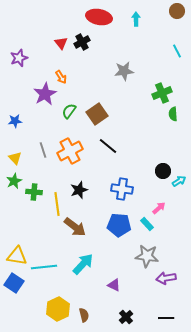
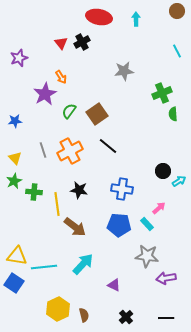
black star at (79, 190): rotated 30 degrees clockwise
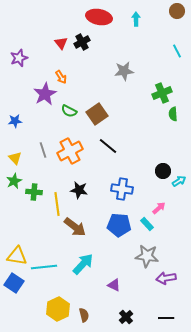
green semicircle at (69, 111): rotated 98 degrees counterclockwise
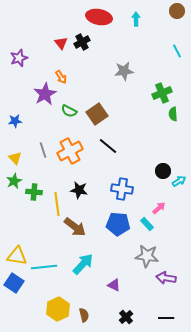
blue pentagon at (119, 225): moved 1 px left, 1 px up
purple arrow at (166, 278): rotated 18 degrees clockwise
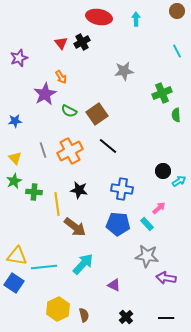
green semicircle at (173, 114): moved 3 px right, 1 px down
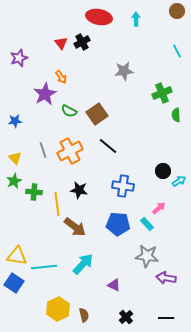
blue cross at (122, 189): moved 1 px right, 3 px up
